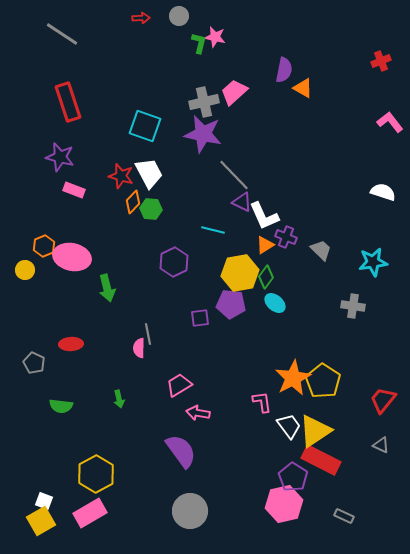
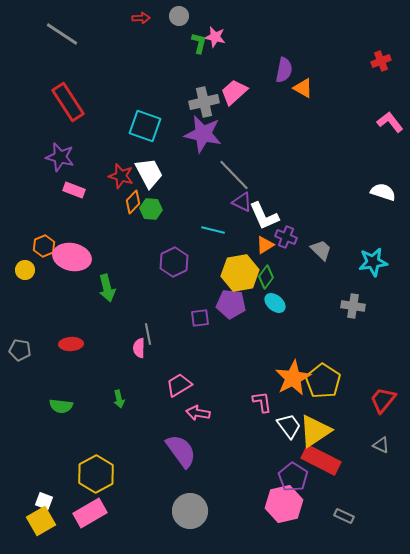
red rectangle at (68, 102): rotated 15 degrees counterclockwise
gray pentagon at (34, 363): moved 14 px left, 13 px up; rotated 15 degrees counterclockwise
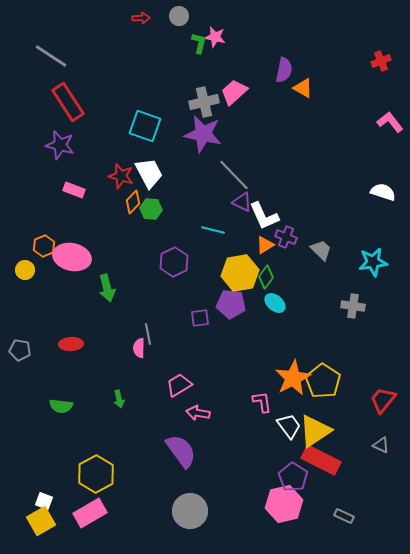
gray line at (62, 34): moved 11 px left, 22 px down
purple star at (60, 157): moved 12 px up
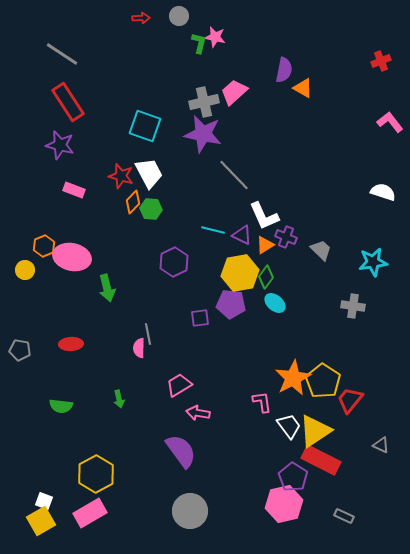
gray line at (51, 56): moved 11 px right, 2 px up
purple triangle at (242, 202): moved 33 px down
red trapezoid at (383, 400): moved 33 px left
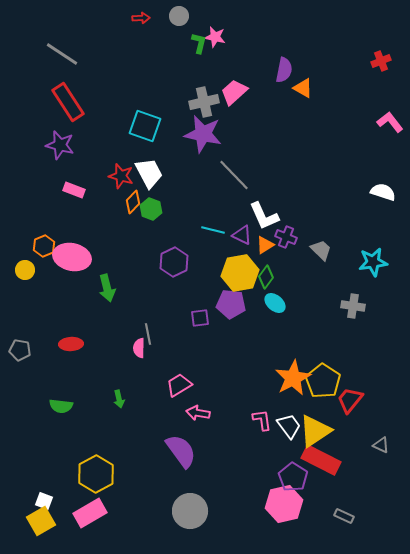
green hexagon at (151, 209): rotated 15 degrees clockwise
pink L-shape at (262, 402): moved 18 px down
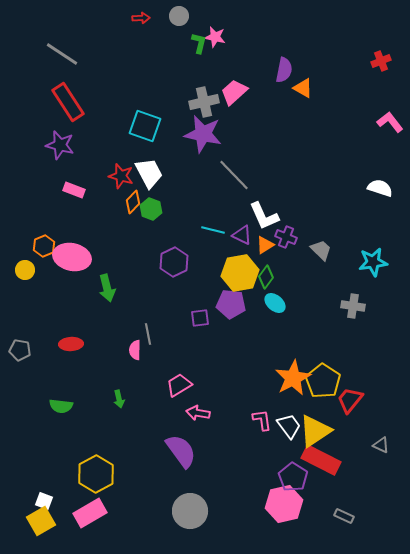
white semicircle at (383, 192): moved 3 px left, 4 px up
pink semicircle at (139, 348): moved 4 px left, 2 px down
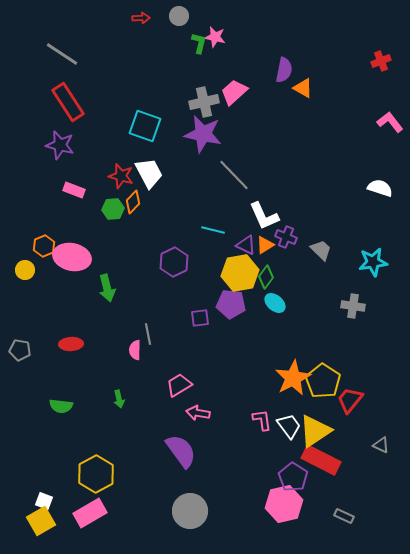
green hexagon at (151, 209): moved 38 px left; rotated 25 degrees counterclockwise
purple triangle at (242, 235): moved 4 px right, 10 px down
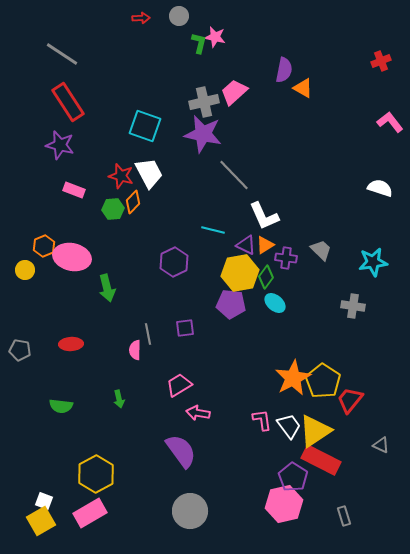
purple cross at (286, 237): moved 21 px down; rotated 15 degrees counterclockwise
purple square at (200, 318): moved 15 px left, 10 px down
gray rectangle at (344, 516): rotated 48 degrees clockwise
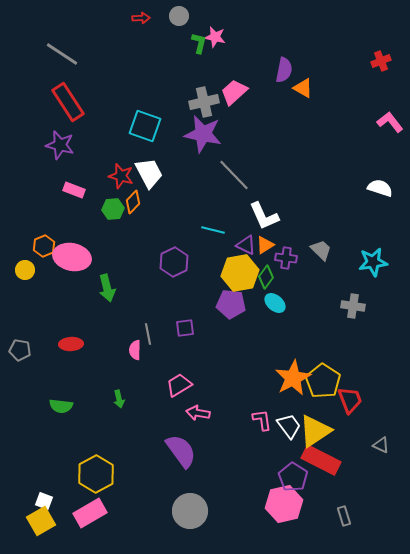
red trapezoid at (350, 400): rotated 120 degrees clockwise
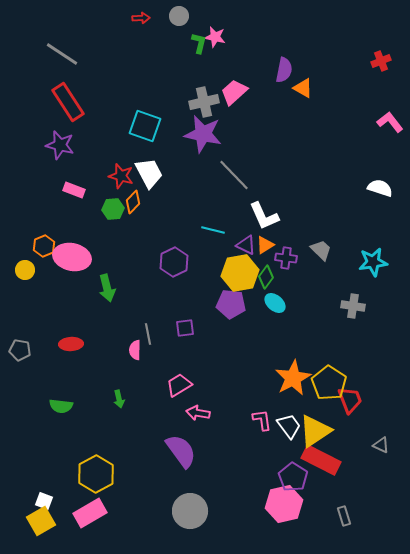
yellow pentagon at (323, 381): moved 6 px right, 2 px down
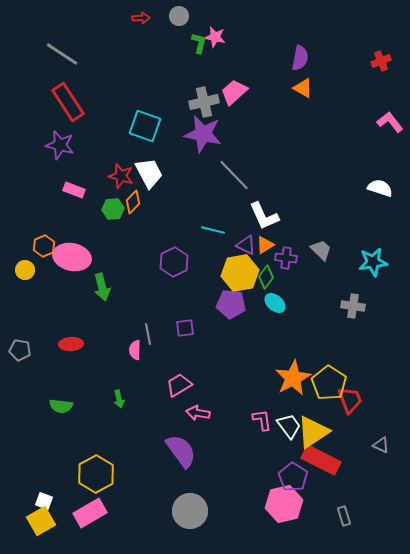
purple semicircle at (284, 70): moved 16 px right, 12 px up
green arrow at (107, 288): moved 5 px left, 1 px up
yellow triangle at (315, 431): moved 2 px left, 1 px down
